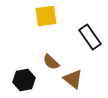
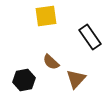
brown triangle: moved 3 px right; rotated 35 degrees clockwise
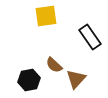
brown semicircle: moved 3 px right, 3 px down
black hexagon: moved 5 px right
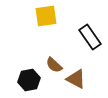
brown triangle: rotated 45 degrees counterclockwise
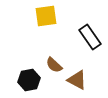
brown triangle: moved 1 px right, 1 px down
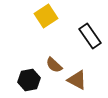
yellow square: rotated 25 degrees counterclockwise
black rectangle: moved 1 px up
